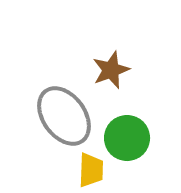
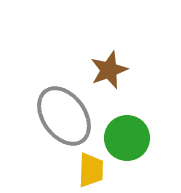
brown star: moved 2 px left
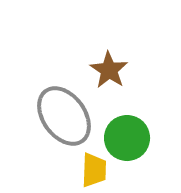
brown star: rotated 18 degrees counterclockwise
yellow trapezoid: moved 3 px right
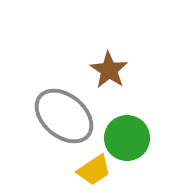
gray ellipse: rotated 14 degrees counterclockwise
yellow trapezoid: rotated 54 degrees clockwise
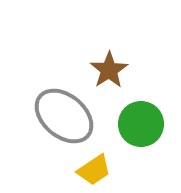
brown star: rotated 6 degrees clockwise
green circle: moved 14 px right, 14 px up
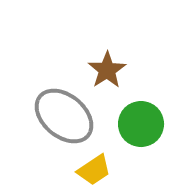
brown star: moved 2 px left
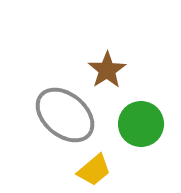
gray ellipse: moved 1 px right, 1 px up
yellow trapezoid: rotated 6 degrees counterclockwise
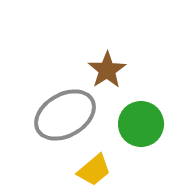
gray ellipse: rotated 70 degrees counterclockwise
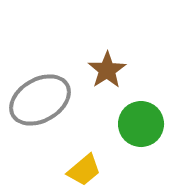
gray ellipse: moved 25 px left, 15 px up
yellow trapezoid: moved 10 px left
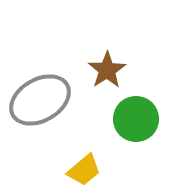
green circle: moved 5 px left, 5 px up
